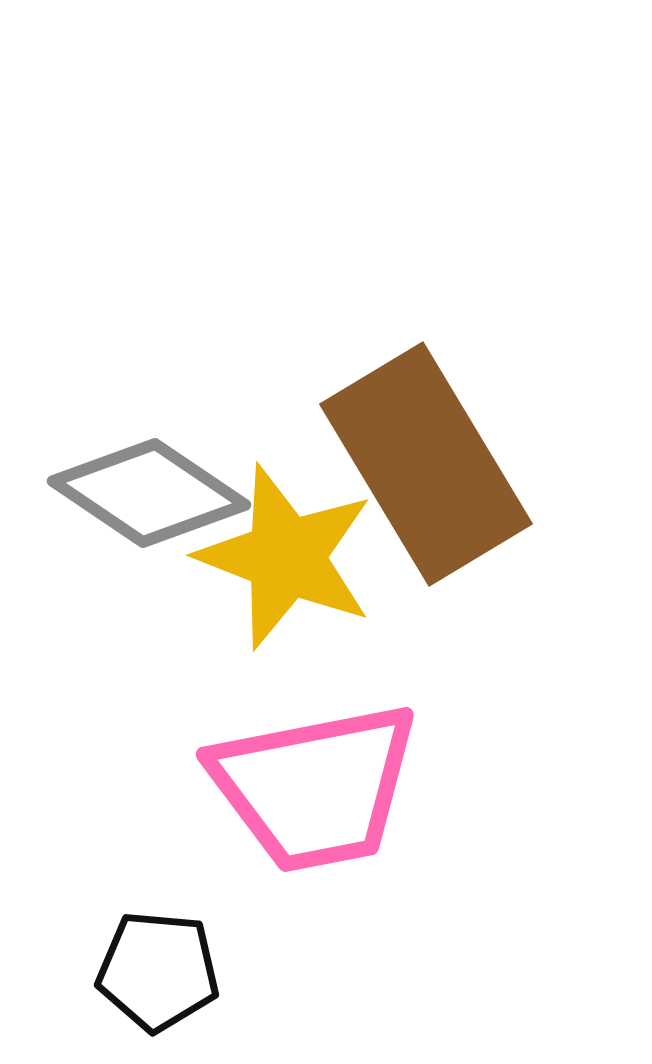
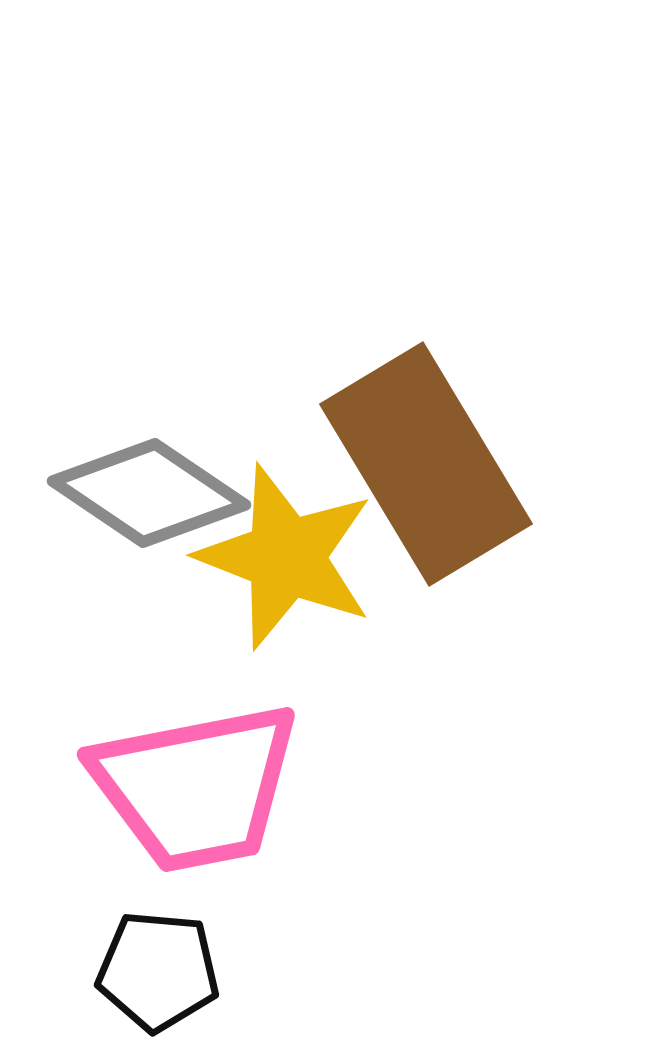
pink trapezoid: moved 119 px left
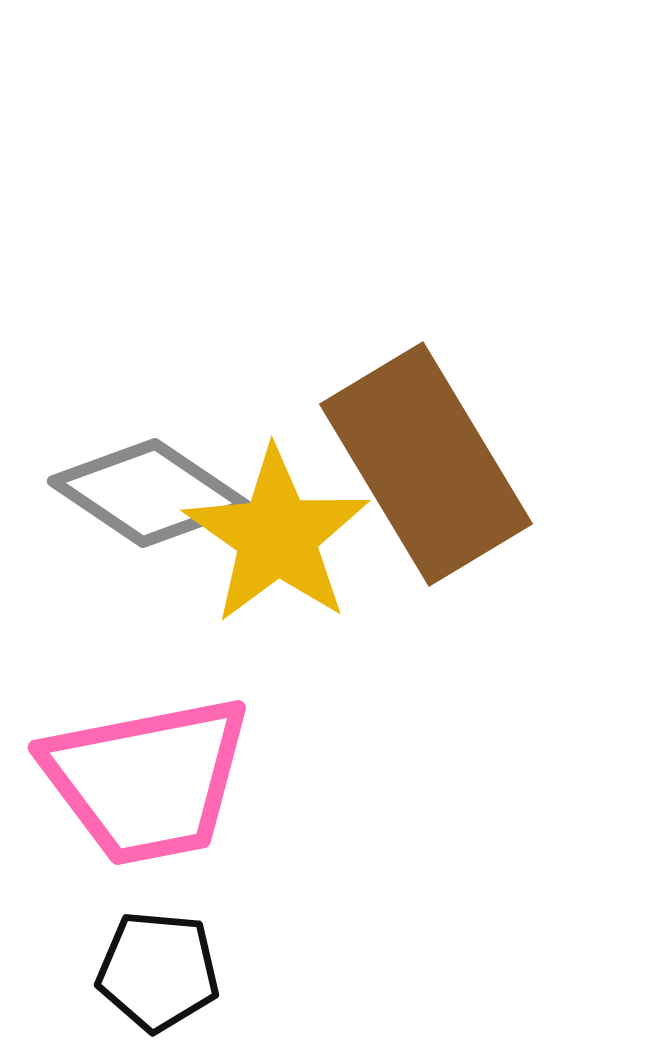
yellow star: moved 9 px left, 21 px up; rotated 14 degrees clockwise
pink trapezoid: moved 49 px left, 7 px up
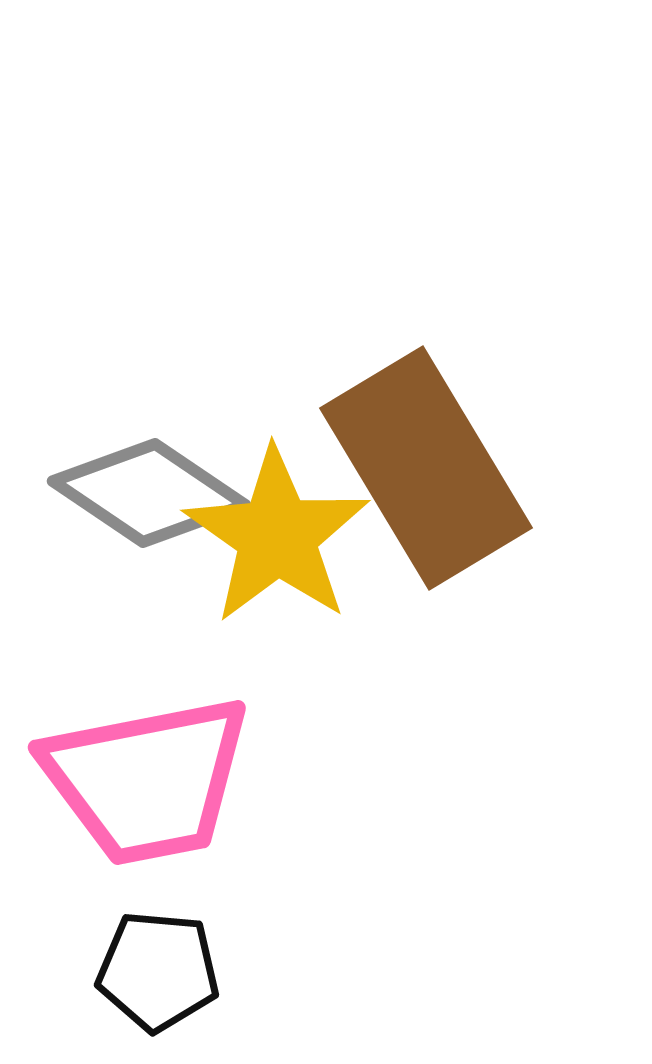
brown rectangle: moved 4 px down
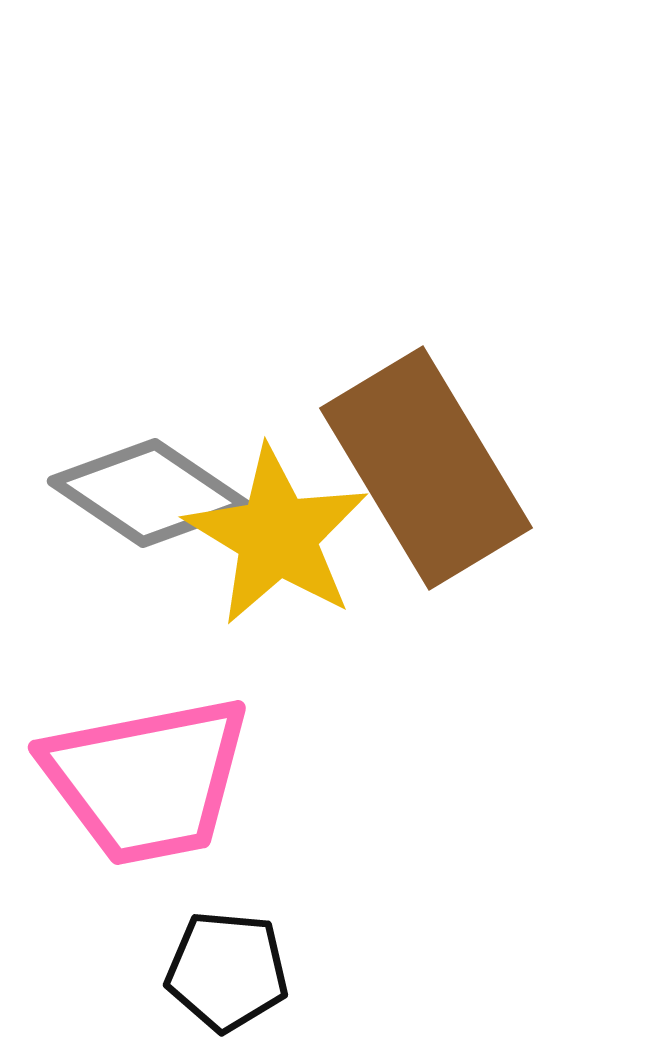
yellow star: rotated 4 degrees counterclockwise
black pentagon: moved 69 px right
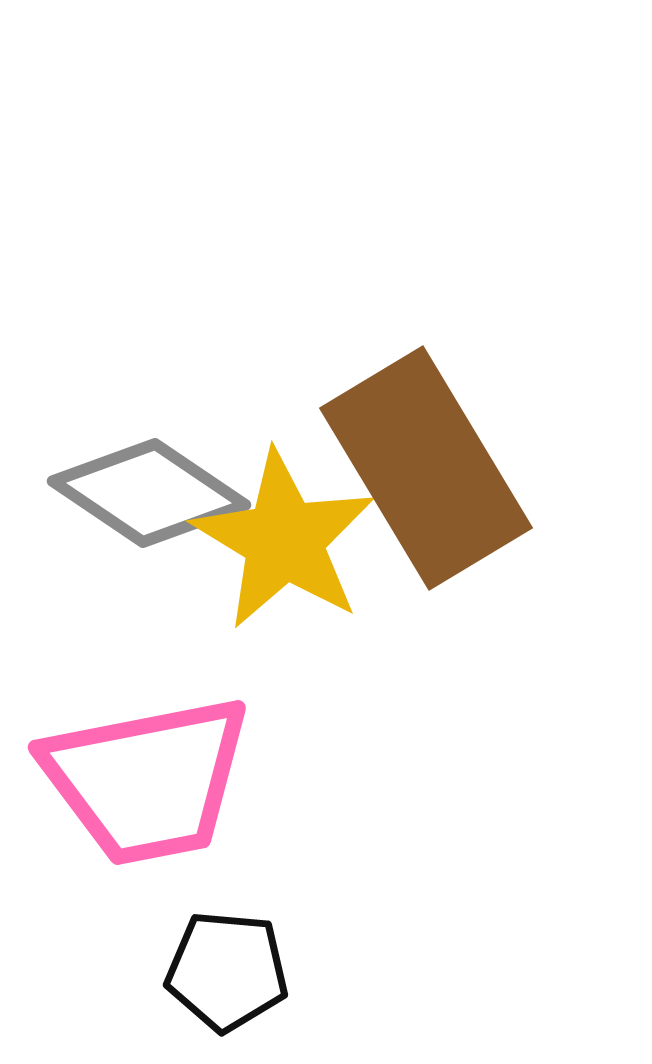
yellow star: moved 7 px right, 4 px down
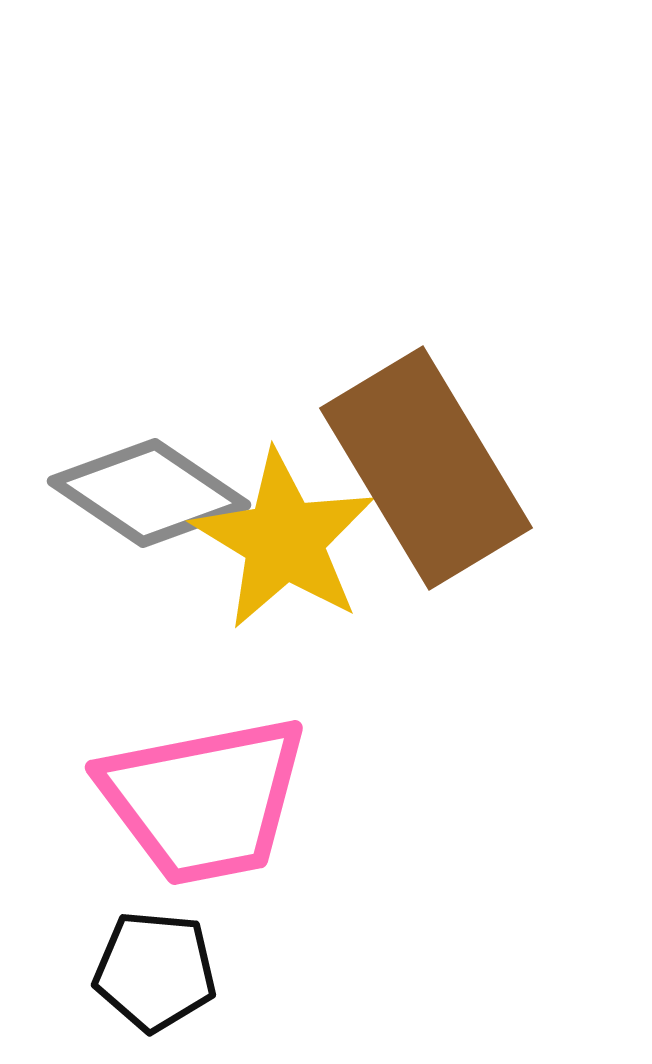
pink trapezoid: moved 57 px right, 20 px down
black pentagon: moved 72 px left
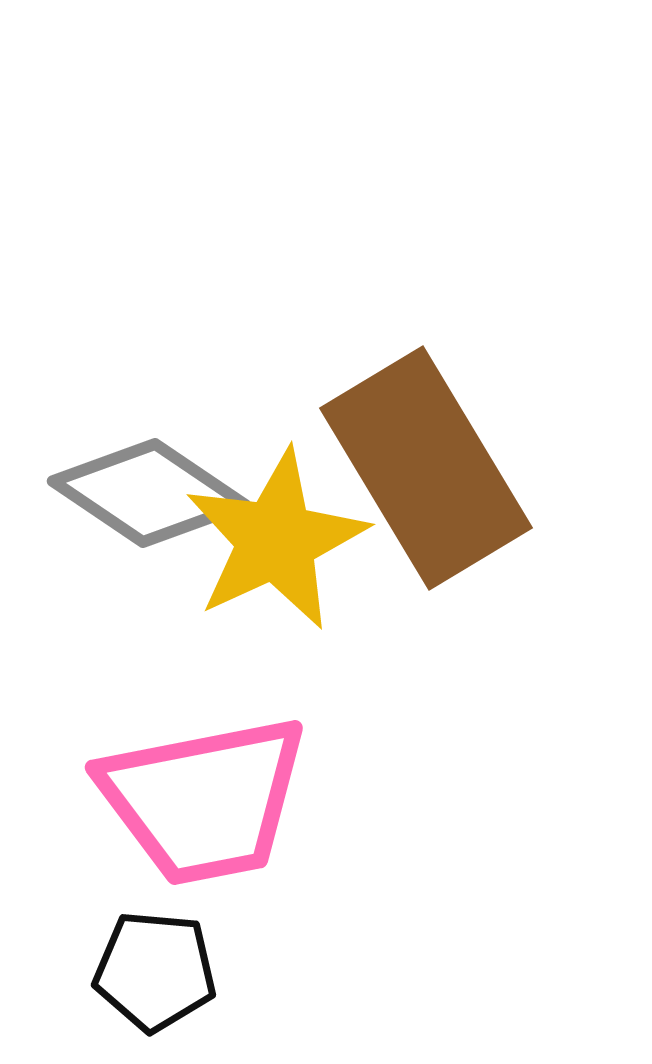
yellow star: moved 8 px left; rotated 16 degrees clockwise
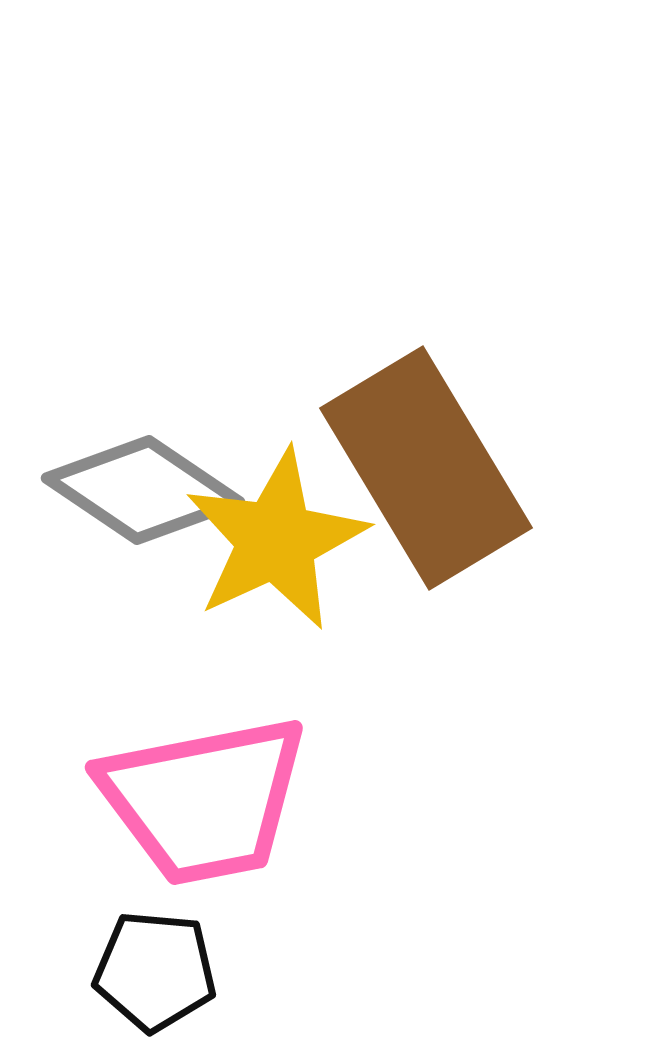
gray diamond: moved 6 px left, 3 px up
